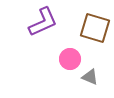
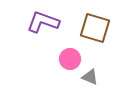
purple L-shape: rotated 136 degrees counterclockwise
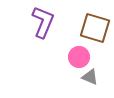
purple L-shape: rotated 92 degrees clockwise
pink circle: moved 9 px right, 2 px up
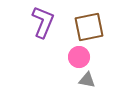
brown square: moved 6 px left, 1 px up; rotated 28 degrees counterclockwise
gray triangle: moved 3 px left, 3 px down; rotated 12 degrees counterclockwise
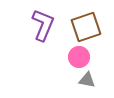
purple L-shape: moved 3 px down
brown square: moved 3 px left; rotated 8 degrees counterclockwise
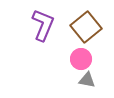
brown square: rotated 20 degrees counterclockwise
pink circle: moved 2 px right, 2 px down
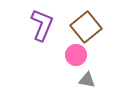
purple L-shape: moved 1 px left
pink circle: moved 5 px left, 4 px up
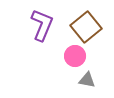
pink circle: moved 1 px left, 1 px down
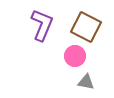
brown square: rotated 24 degrees counterclockwise
gray triangle: moved 1 px left, 2 px down
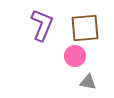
brown square: moved 1 px left, 1 px down; rotated 32 degrees counterclockwise
gray triangle: moved 2 px right
